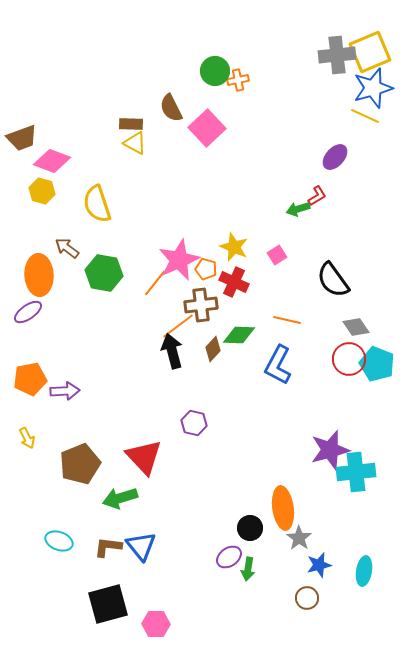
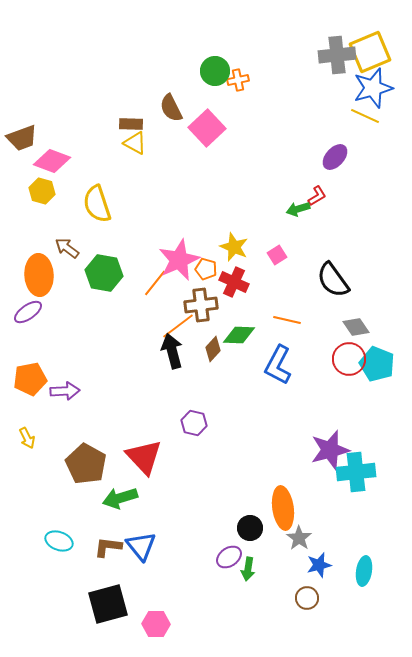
brown pentagon at (80, 464): moved 6 px right; rotated 21 degrees counterclockwise
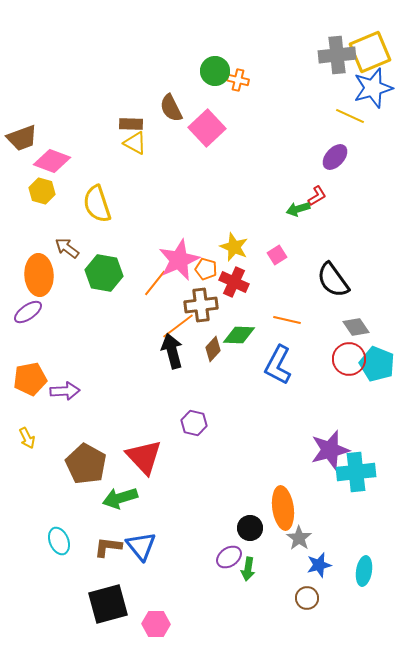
orange cross at (238, 80): rotated 25 degrees clockwise
yellow line at (365, 116): moved 15 px left
cyan ellipse at (59, 541): rotated 48 degrees clockwise
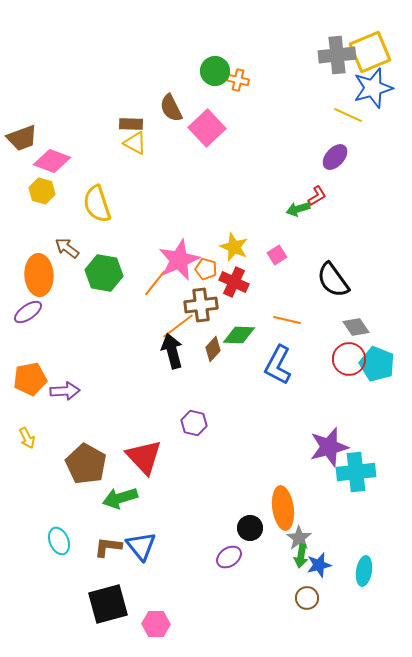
yellow line at (350, 116): moved 2 px left, 1 px up
purple star at (330, 450): moved 1 px left, 3 px up
green arrow at (248, 569): moved 53 px right, 13 px up
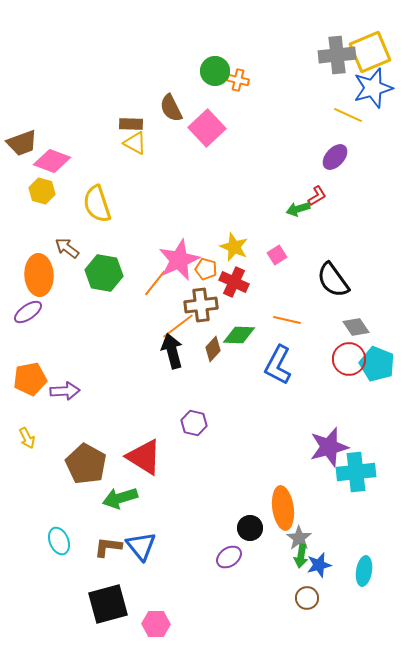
brown trapezoid at (22, 138): moved 5 px down
red triangle at (144, 457): rotated 15 degrees counterclockwise
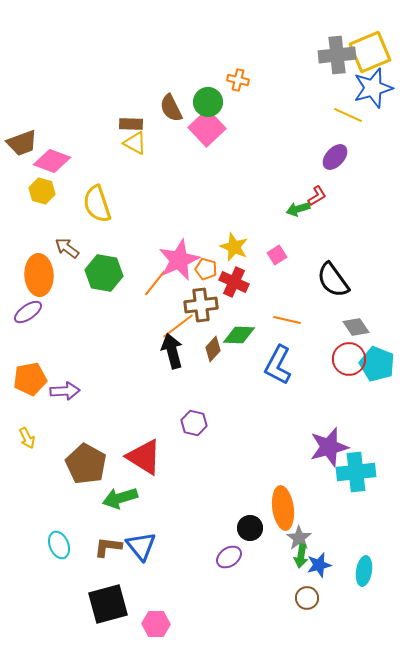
green circle at (215, 71): moved 7 px left, 31 px down
cyan ellipse at (59, 541): moved 4 px down
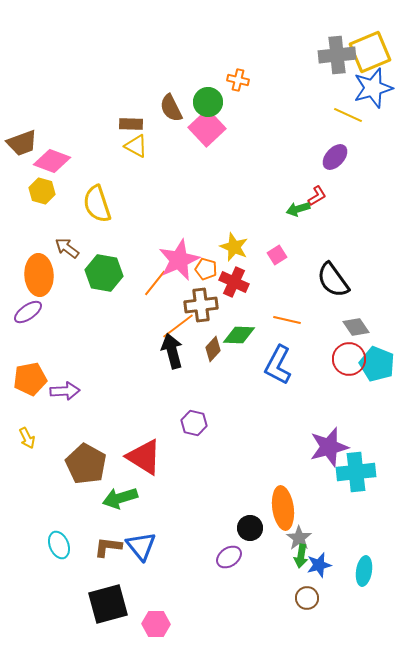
yellow triangle at (135, 143): moved 1 px right, 3 px down
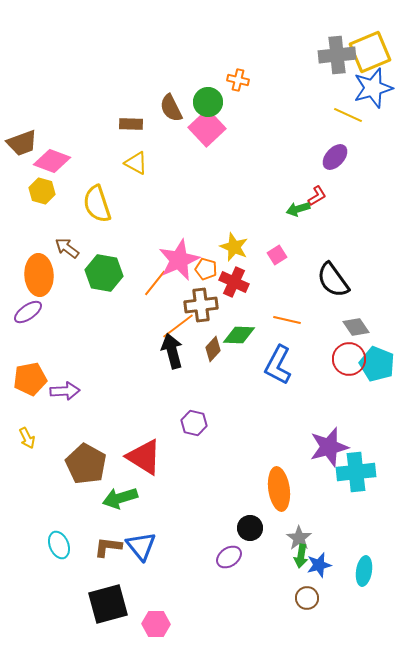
yellow triangle at (136, 146): moved 17 px down
orange ellipse at (283, 508): moved 4 px left, 19 px up
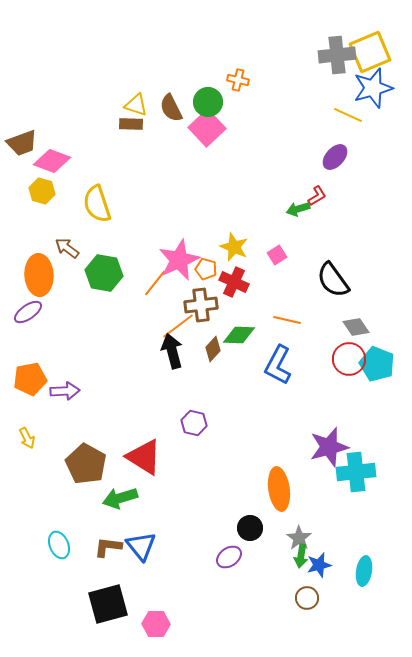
yellow triangle at (136, 163): moved 58 px up; rotated 10 degrees counterclockwise
